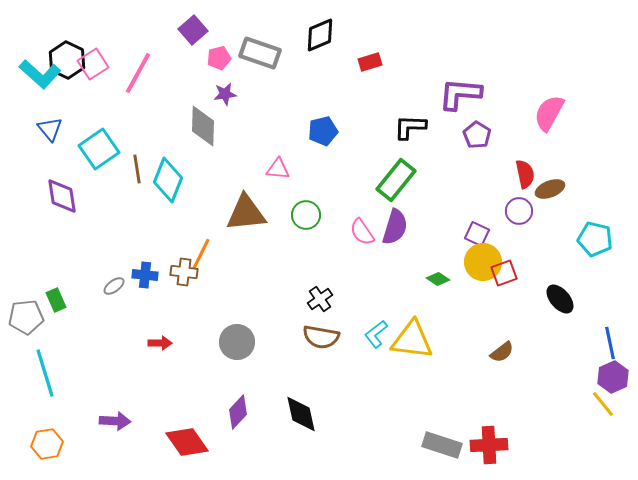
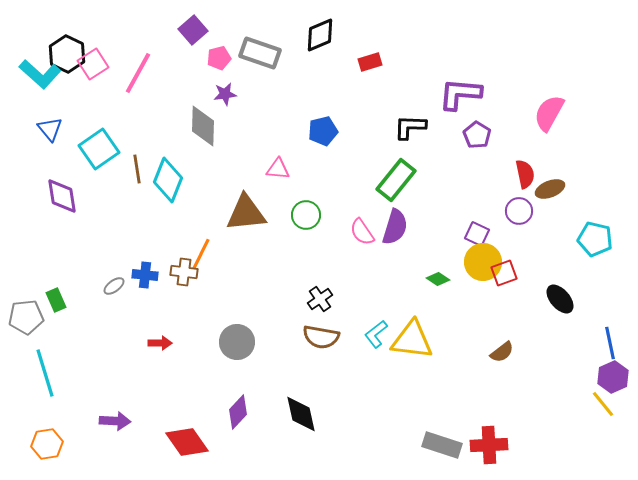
black hexagon at (67, 60): moved 6 px up
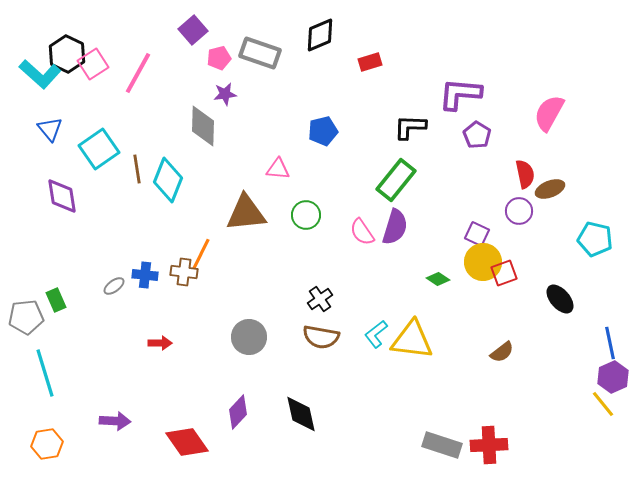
gray circle at (237, 342): moved 12 px right, 5 px up
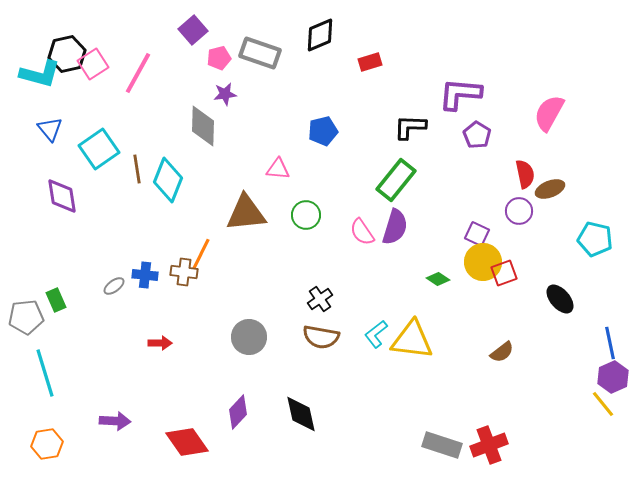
black hexagon at (67, 54): rotated 21 degrees clockwise
cyan L-shape at (40, 74): rotated 27 degrees counterclockwise
red cross at (489, 445): rotated 18 degrees counterclockwise
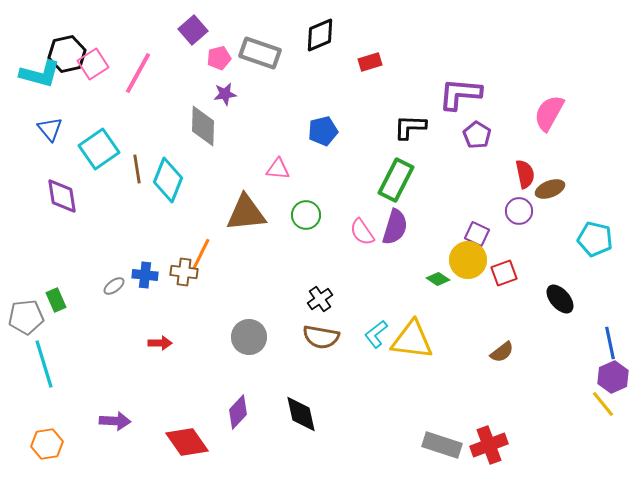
green rectangle at (396, 180): rotated 12 degrees counterclockwise
yellow circle at (483, 262): moved 15 px left, 2 px up
cyan line at (45, 373): moved 1 px left, 9 px up
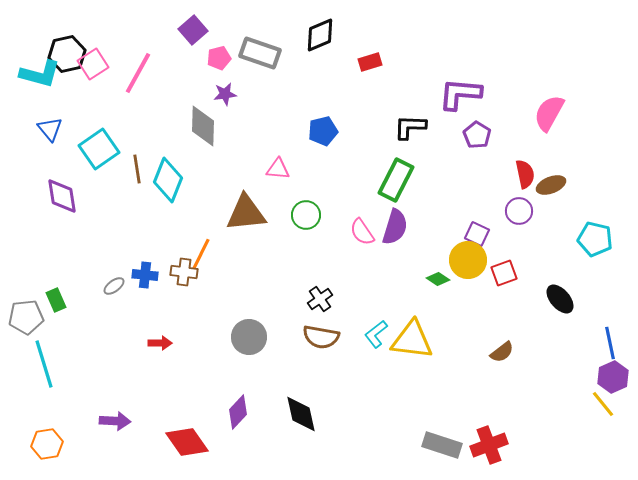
brown ellipse at (550, 189): moved 1 px right, 4 px up
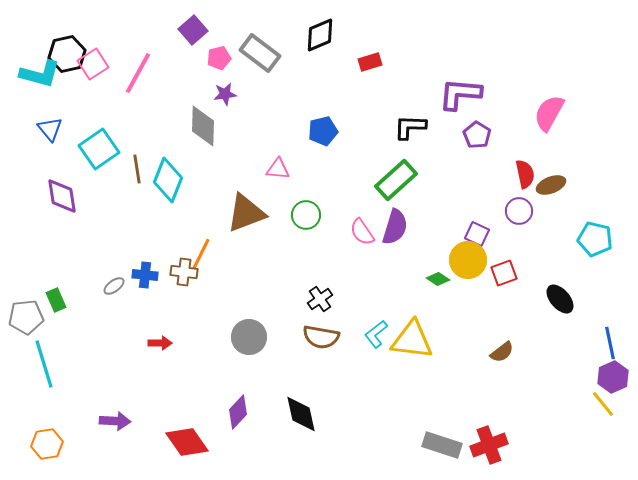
gray rectangle at (260, 53): rotated 18 degrees clockwise
green rectangle at (396, 180): rotated 21 degrees clockwise
brown triangle at (246, 213): rotated 15 degrees counterclockwise
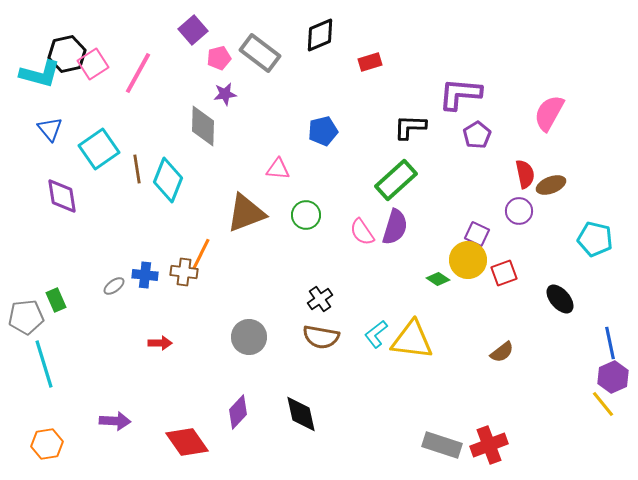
purple pentagon at (477, 135): rotated 8 degrees clockwise
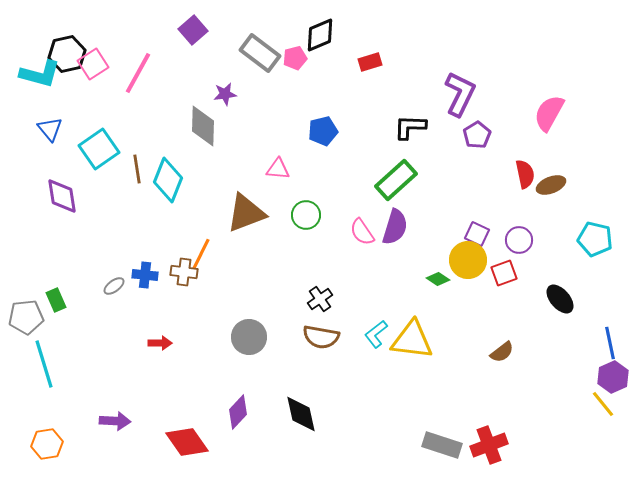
pink pentagon at (219, 58): moved 76 px right
purple L-shape at (460, 94): rotated 111 degrees clockwise
purple circle at (519, 211): moved 29 px down
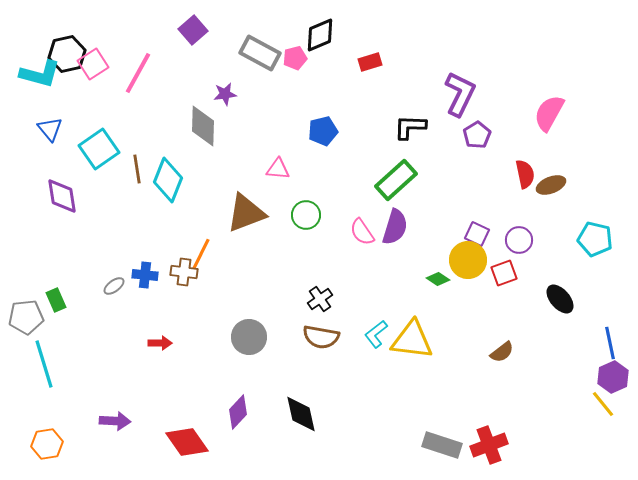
gray rectangle at (260, 53): rotated 9 degrees counterclockwise
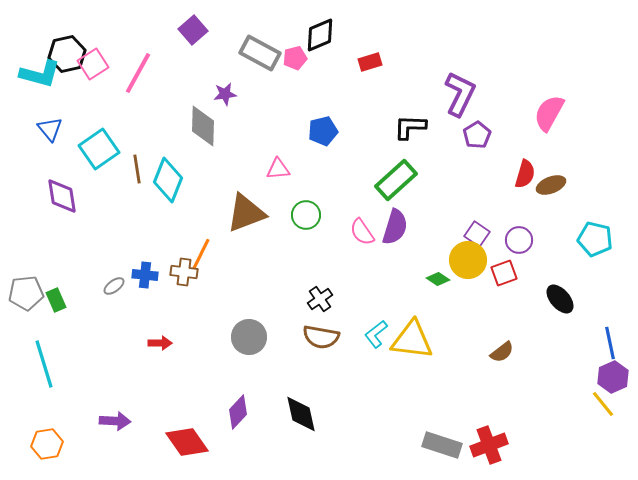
pink triangle at (278, 169): rotated 10 degrees counterclockwise
red semicircle at (525, 174): rotated 28 degrees clockwise
purple square at (477, 234): rotated 10 degrees clockwise
gray pentagon at (26, 317): moved 24 px up
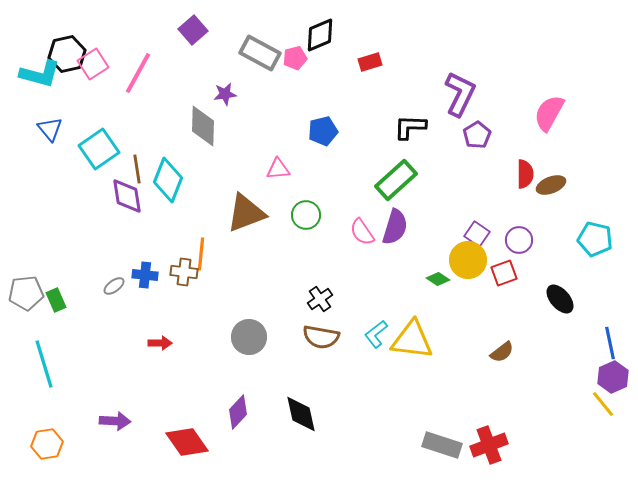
red semicircle at (525, 174): rotated 16 degrees counterclockwise
purple diamond at (62, 196): moved 65 px right
orange line at (201, 254): rotated 20 degrees counterclockwise
